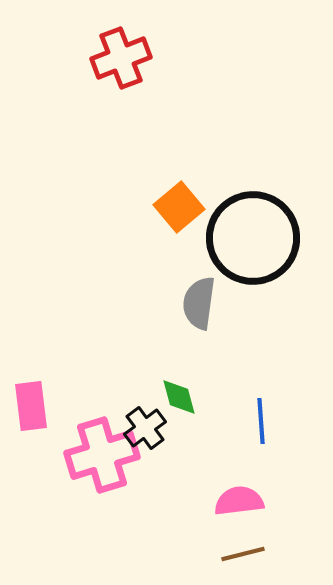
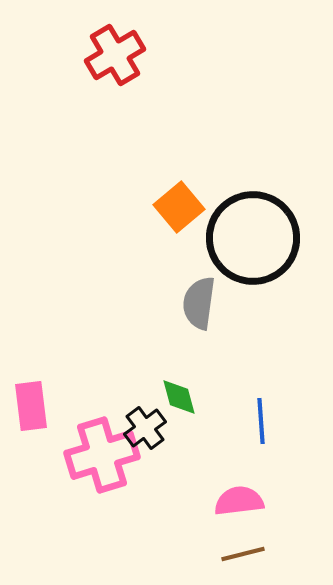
red cross: moved 6 px left, 3 px up; rotated 10 degrees counterclockwise
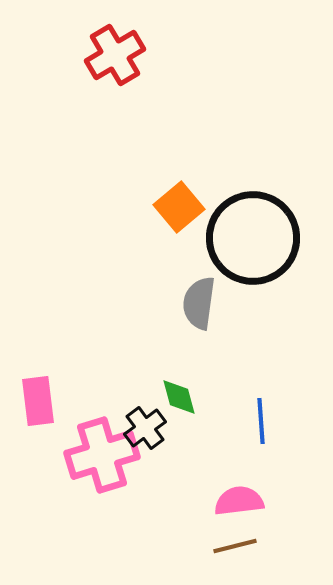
pink rectangle: moved 7 px right, 5 px up
brown line: moved 8 px left, 8 px up
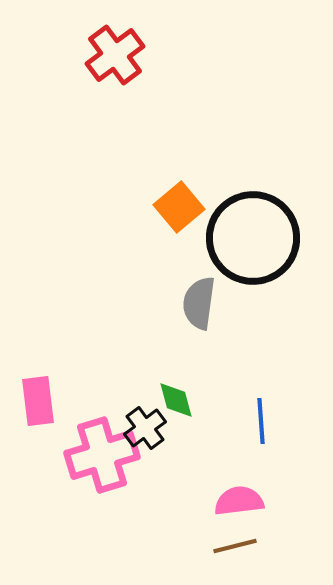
red cross: rotated 6 degrees counterclockwise
green diamond: moved 3 px left, 3 px down
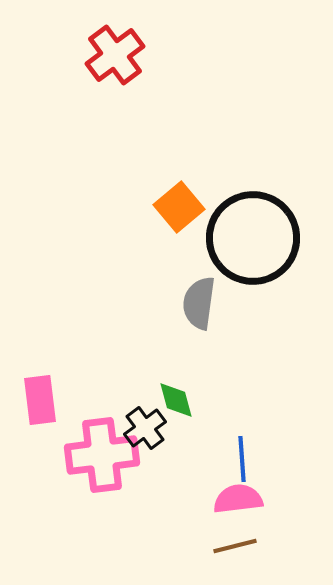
pink rectangle: moved 2 px right, 1 px up
blue line: moved 19 px left, 38 px down
pink cross: rotated 10 degrees clockwise
pink semicircle: moved 1 px left, 2 px up
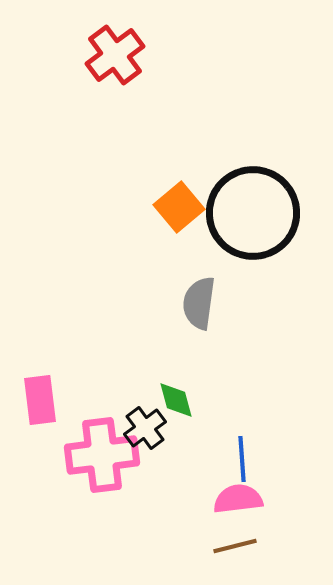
black circle: moved 25 px up
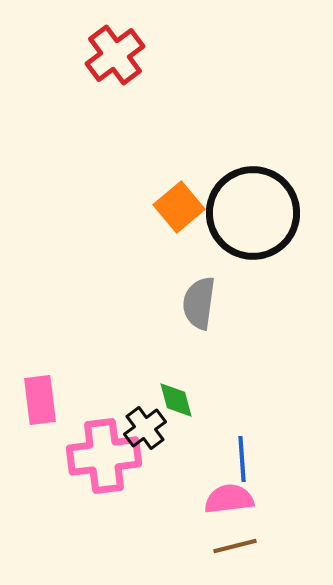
pink cross: moved 2 px right, 1 px down
pink semicircle: moved 9 px left
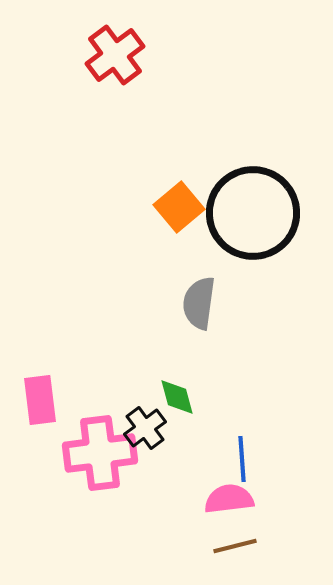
green diamond: moved 1 px right, 3 px up
pink cross: moved 4 px left, 3 px up
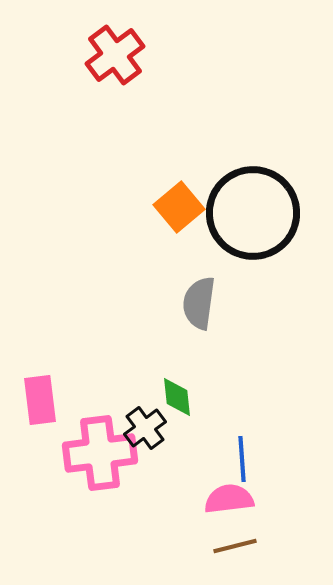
green diamond: rotated 9 degrees clockwise
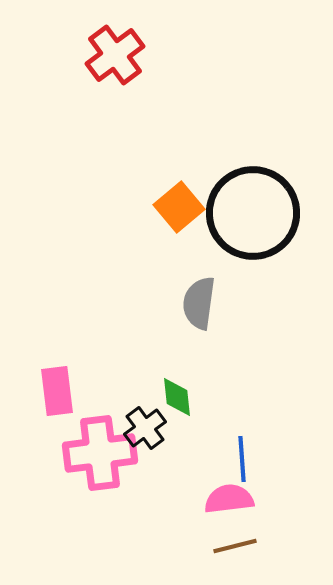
pink rectangle: moved 17 px right, 9 px up
